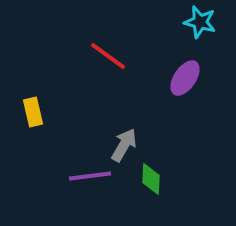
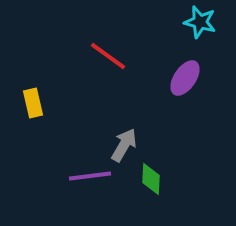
yellow rectangle: moved 9 px up
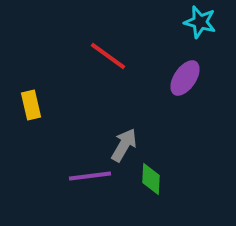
yellow rectangle: moved 2 px left, 2 px down
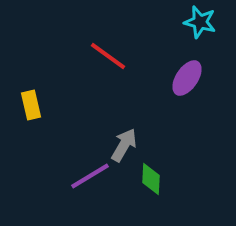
purple ellipse: moved 2 px right
purple line: rotated 24 degrees counterclockwise
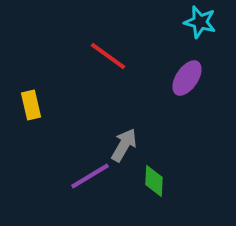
green diamond: moved 3 px right, 2 px down
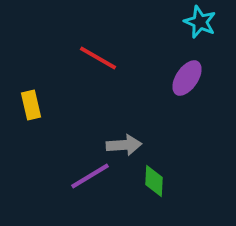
cyan star: rotated 8 degrees clockwise
red line: moved 10 px left, 2 px down; rotated 6 degrees counterclockwise
gray arrow: rotated 56 degrees clockwise
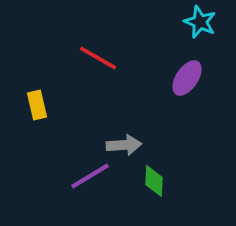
yellow rectangle: moved 6 px right
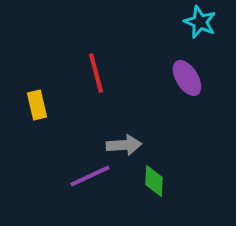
red line: moved 2 px left, 15 px down; rotated 45 degrees clockwise
purple ellipse: rotated 66 degrees counterclockwise
purple line: rotated 6 degrees clockwise
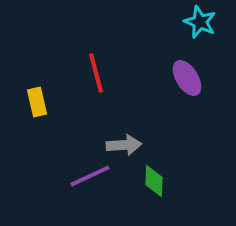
yellow rectangle: moved 3 px up
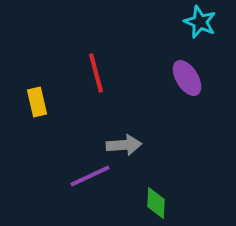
green diamond: moved 2 px right, 22 px down
